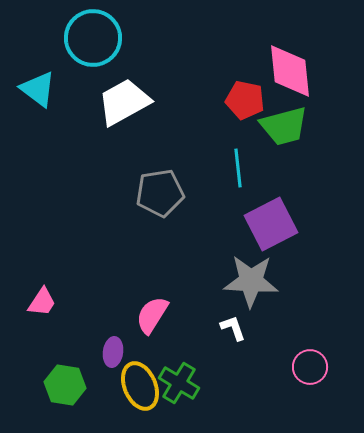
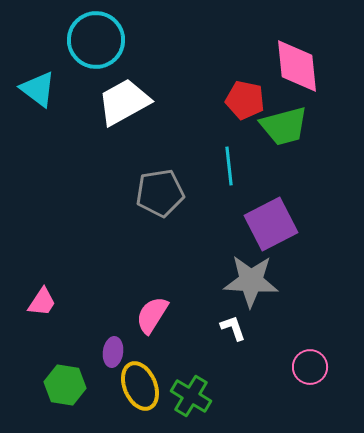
cyan circle: moved 3 px right, 2 px down
pink diamond: moved 7 px right, 5 px up
cyan line: moved 9 px left, 2 px up
green cross: moved 12 px right, 13 px down
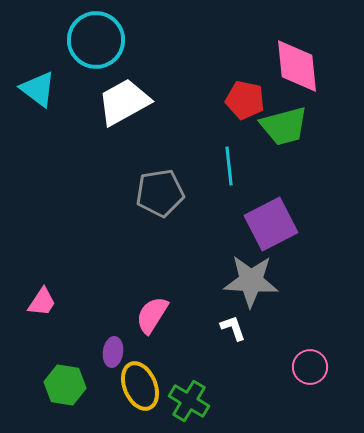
green cross: moved 2 px left, 5 px down
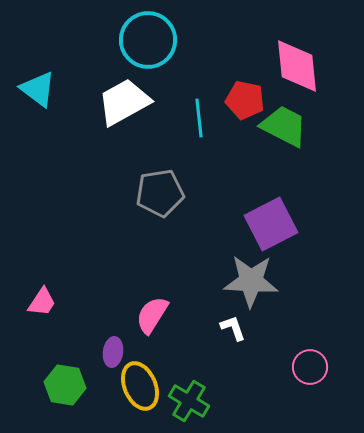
cyan circle: moved 52 px right
green trapezoid: rotated 138 degrees counterclockwise
cyan line: moved 30 px left, 48 px up
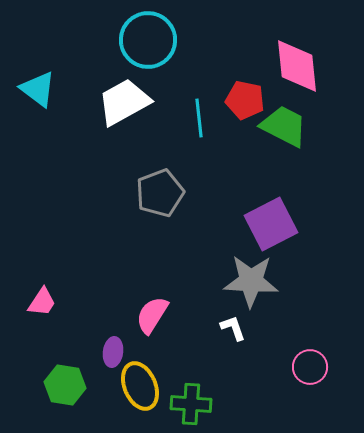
gray pentagon: rotated 12 degrees counterclockwise
green cross: moved 2 px right, 3 px down; rotated 27 degrees counterclockwise
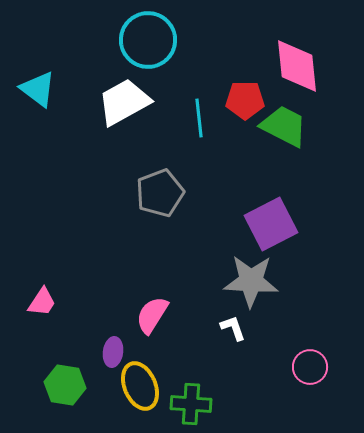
red pentagon: rotated 12 degrees counterclockwise
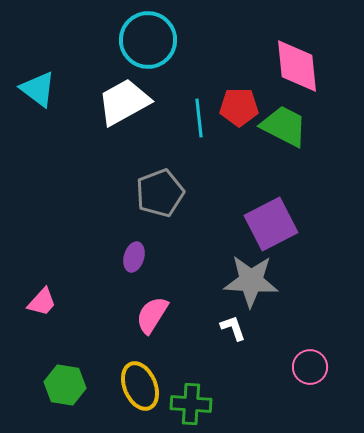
red pentagon: moved 6 px left, 7 px down
pink trapezoid: rotated 8 degrees clockwise
purple ellipse: moved 21 px right, 95 px up; rotated 8 degrees clockwise
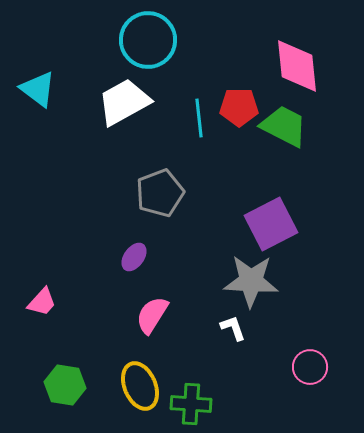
purple ellipse: rotated 20 degrees clockwise
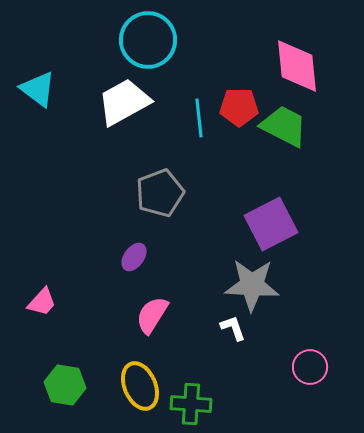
gray star: moved 1 px right, 4 px down
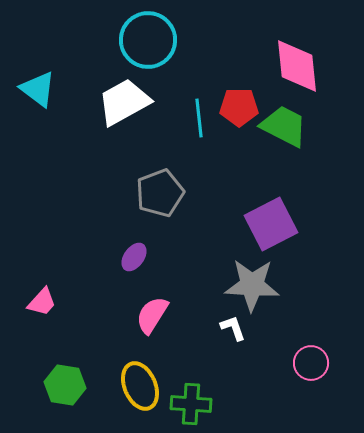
pink circle: moved 1 px right, 4 px up
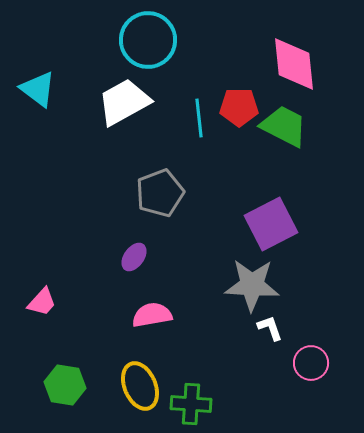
pink diamond: moved 3 px left, 2 px up
pink semicircle: rotated 48 degrees clockwise
white L-shape: moved 37 px right
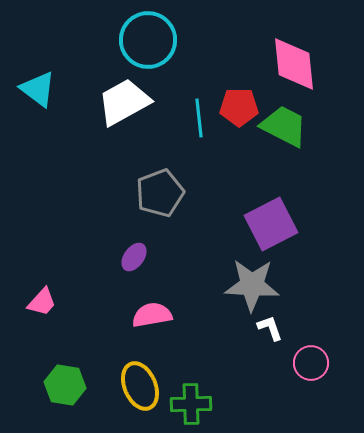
green cross: rotated 6 degrees counterclockwise
